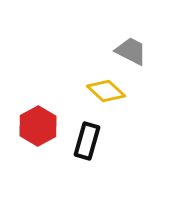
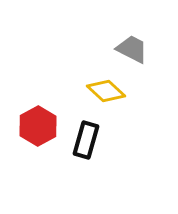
gray trapezoid: moved 1 px right, 2 px up
black rectangle: moved 1 px left, 1 px up
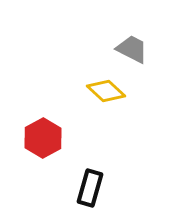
red hexagon: moved 5 px right, 12 px down
black rectangle: moved 4 px right, 48 px down
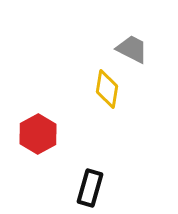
yellow diamond: moved 1 px right, 2 px up; rotated 57 degrees clockwise
red hexagon: moved 5 px left, 4 px up
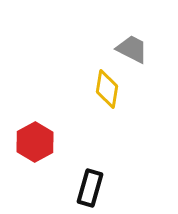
red hexagon: moved 3 px left, 8 px down
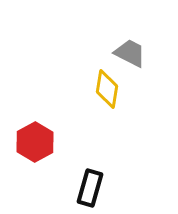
gray trapezoid: moved 2 px left, 4 px down
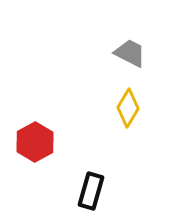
yellow diamond: moved 21 px right, 19 px down; rotated 21 degrees clockwise
black rectangle: moved 1 px right, 3 px down
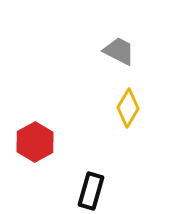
gray trapezoid: moved 11 px left, 2 px up
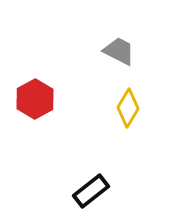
red hexagon: moved 43 px up
black rectangle: rotated 36 degrees clockwise
